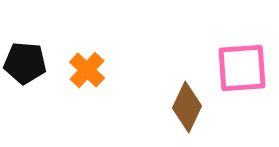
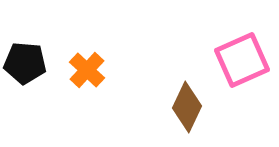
pink square: moved 8 px up; rotated 20 degrees counterclockwise
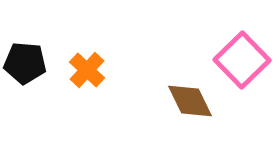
pink square: rotated 20 degrees counterclockwise
brown diamond: moved 3 px right, 6 px up; rotated 51 degrees counterclockwise
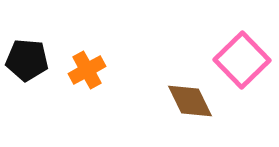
black pentagon: moved 2 px right, 3 px up
orange cross: rotated 18 degrees clockwise
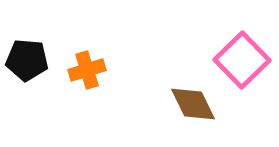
orange cross: rotated 12 degrees clockwise
brown diamond: moved 3 px right, 3 px down
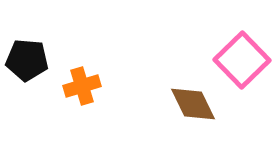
orange cross: moved 5 px left, 16 px down
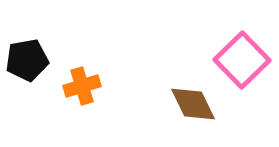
black pentagon: rotated 15 degrees counterclockwise
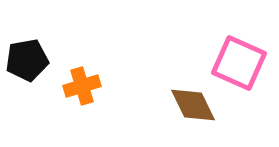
pink square: moved 3 px left, 3 px down; rotated 22 degrees counterclockwise
brown diamond: moved 1 px down
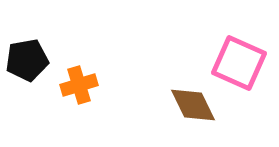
orange cross: moved 3 px left, 1 px up
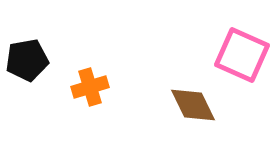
pink square: moved 3 px right, 8 px up
orange cross: moved 11 px right, 2 px down
